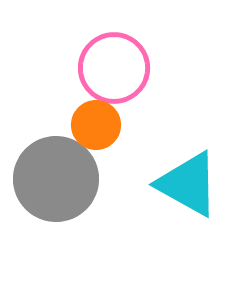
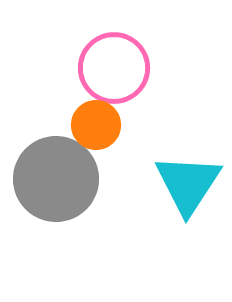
cyan triangle: rotated 34 degrees clockwise
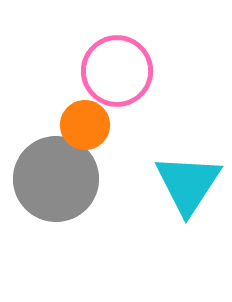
pink circle: moved 3 px right, 3 px down
orange circle: moved 11 px left
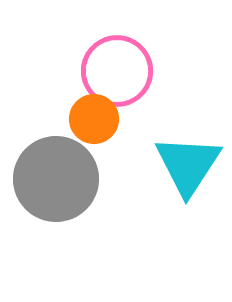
orange circle: moved 9 px right, 6 px up
cyan triangle: moved 19 px up
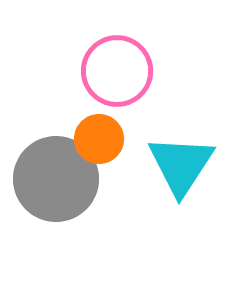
orange circle: moved 5 px right, 20 px down
cyan triangle: moved 7 px left
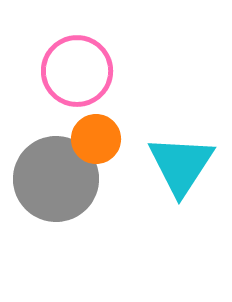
pink circle: moved 40 px left
orange circle: moved 3 px left
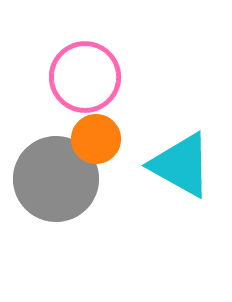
pink circle: moved 8 px right, 6 px down
cyan triangle: rotated 34 degrees counterclockwise
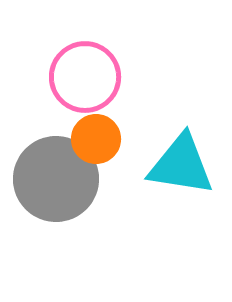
cyan triangle: rotated 20 degrees counterclockwise
